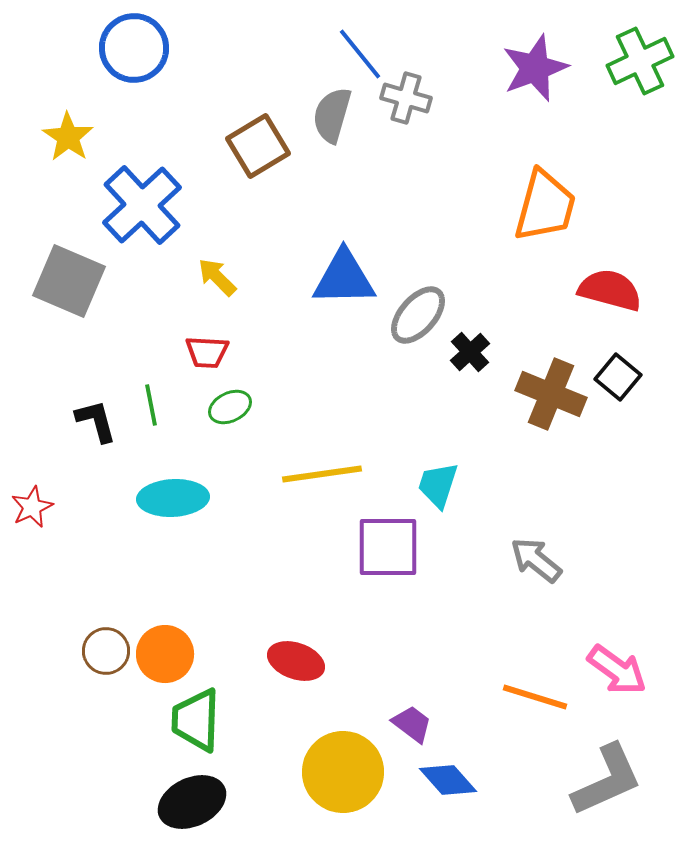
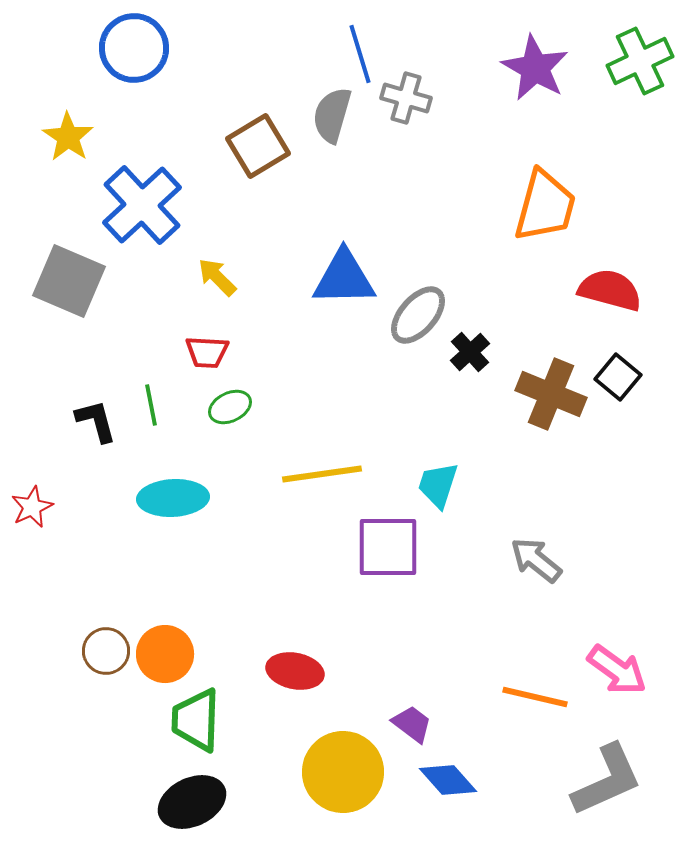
blue line: rotated 22 degrees clockwise
purple star: rotated 22 degrees counterclockwise
red ellipse: moved 1 px left, 10 px down; rotated 8 degrees counterclockwise
orange line: rotated 4 degrees counterclockwise
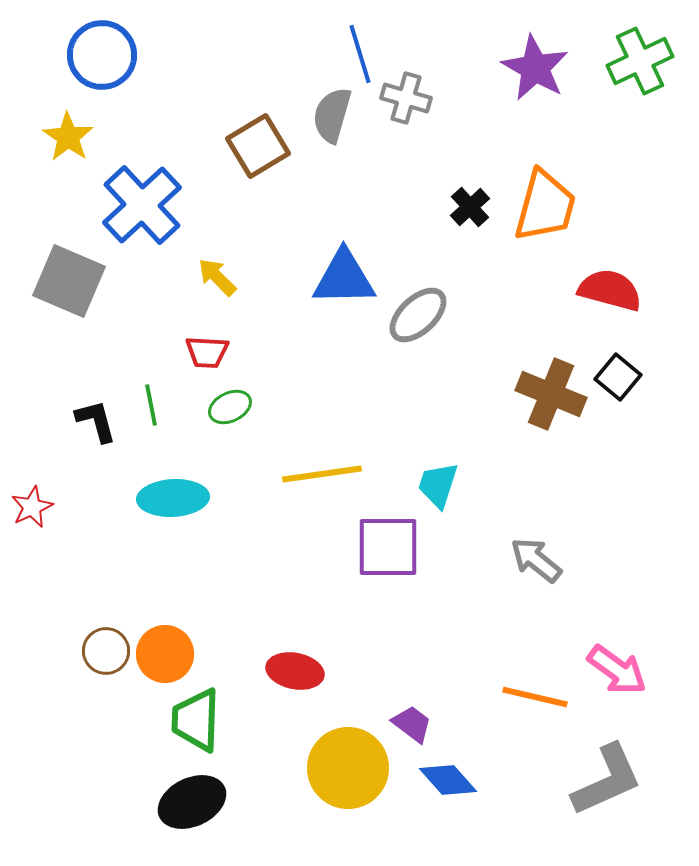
blue circle: moved 32 px left, 7 px down
gray ellipse: rotated 6 degrees clockwise
black cross: moved 145 px up
yellow circle: moved 5 px right, 4 px up
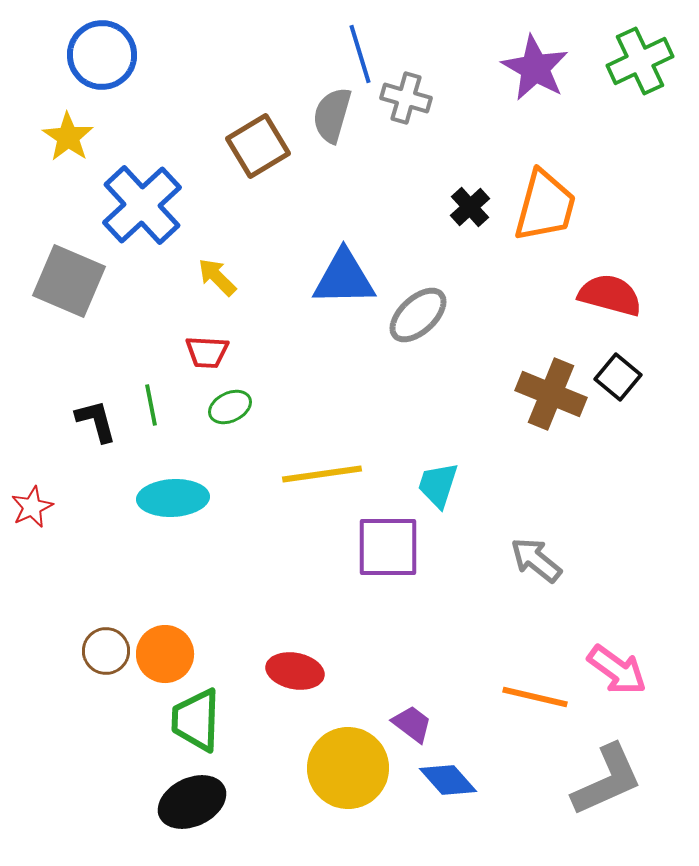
red semicircle: moved 5 px down
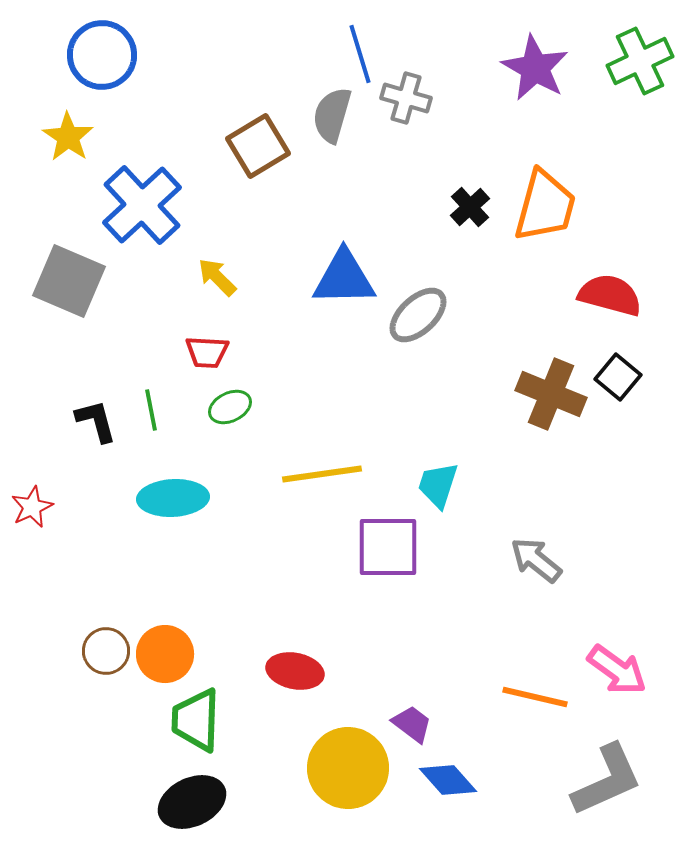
green line: moved 5 px down
